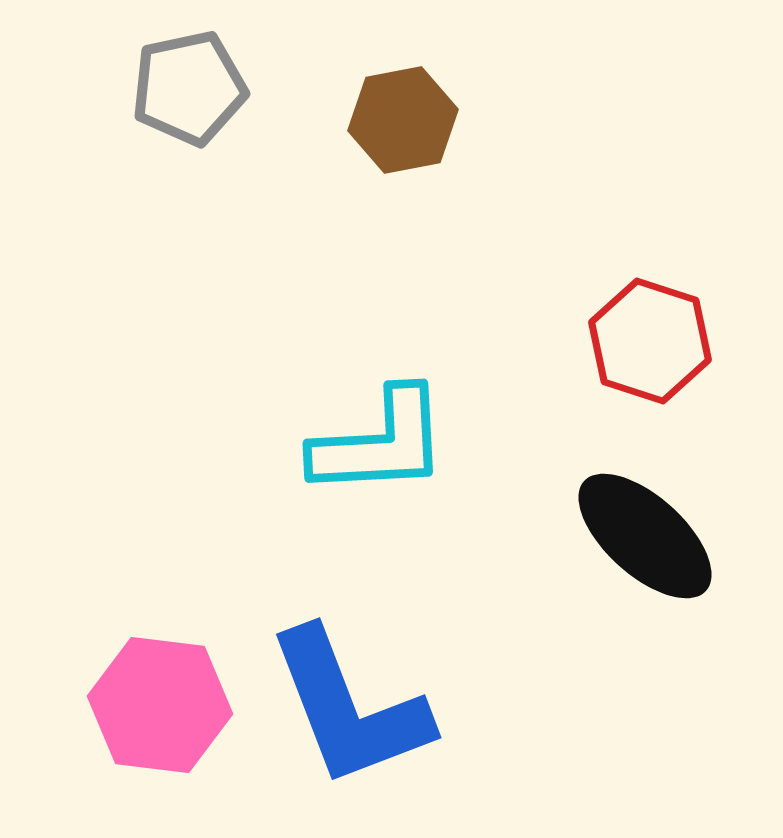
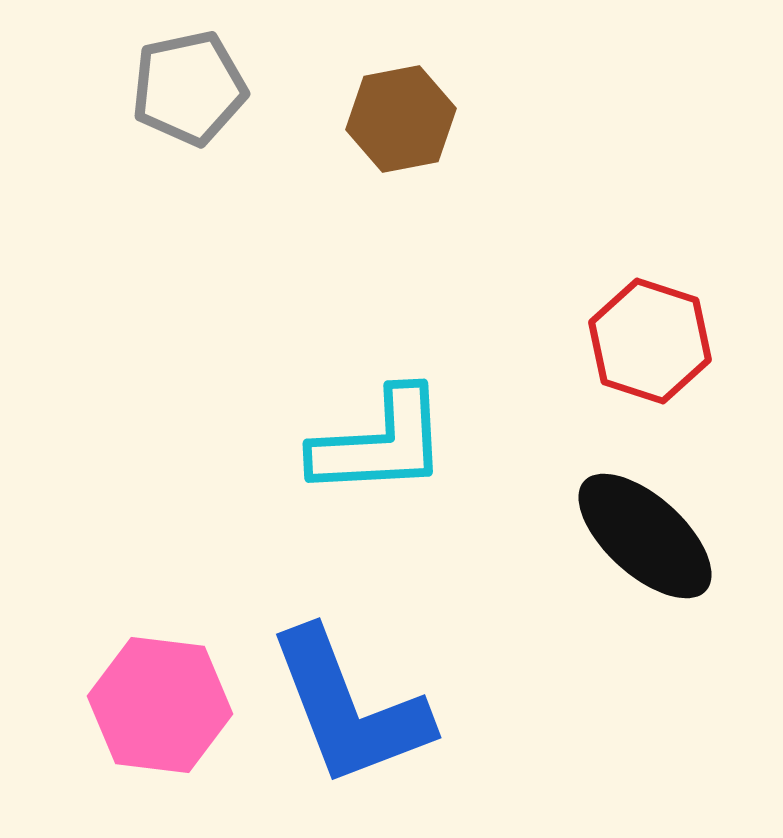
brown hexagon: moved 2 px left, 1 px up
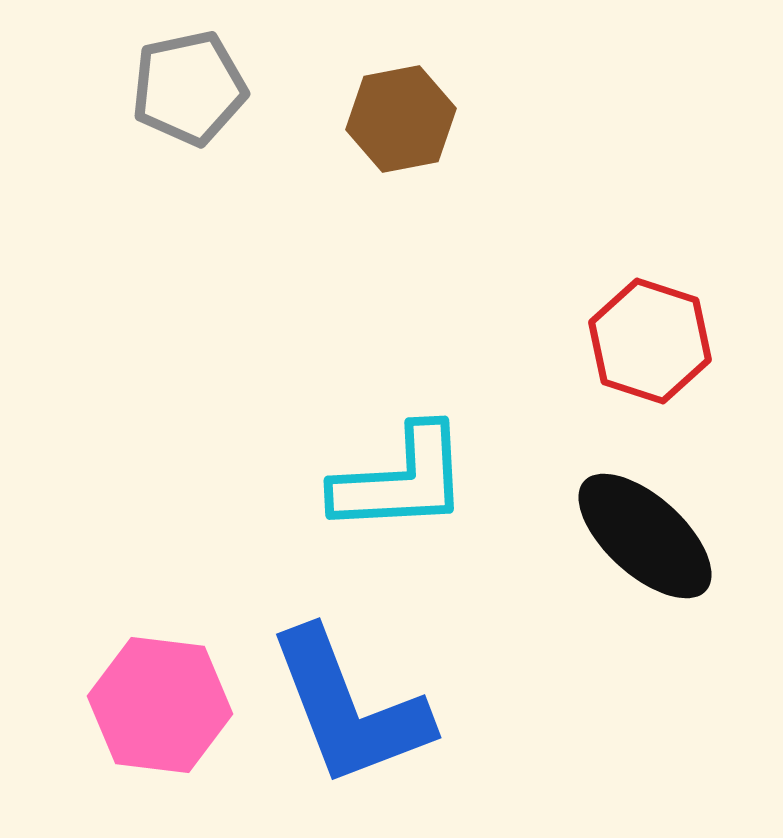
cyan L-shape: moved 21 px right, 37 px down
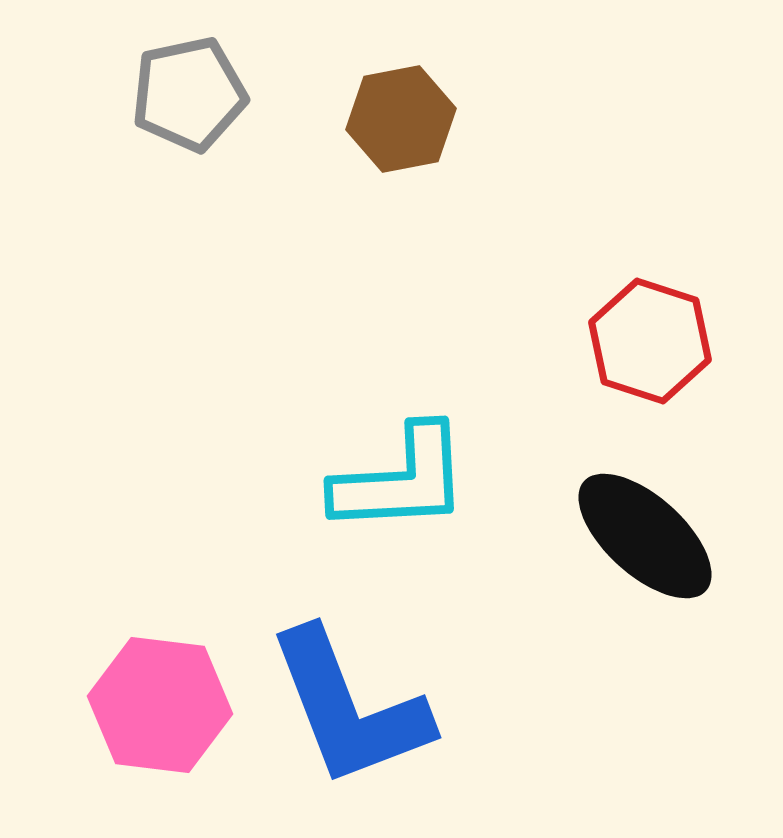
gray pentagon: moved 6 px down
